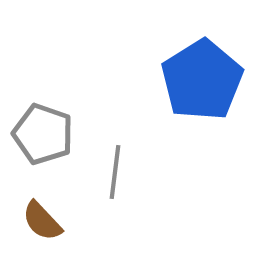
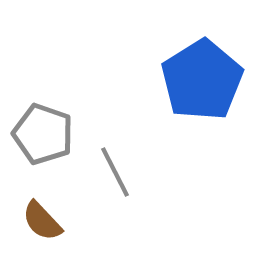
gray line: rotated 34 degrees counterclockwise
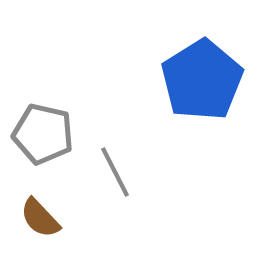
gray pentagon: rotated 6 degrees counterclockwise
brown semicircle: moved 2 px left, 3 px up
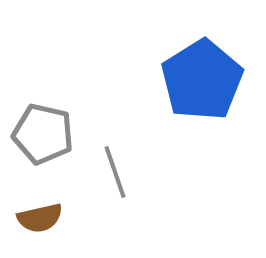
gray line: rotated 8 degrees clockwise
brown semicircle: rotated 60 degrees counterclockwise
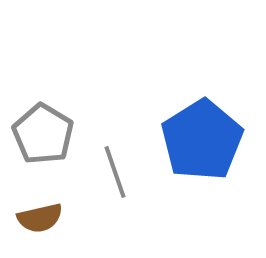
blue pentagon: moved 60 px down
gray pentagon: rotated 18 degrees clockwise
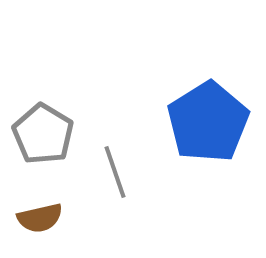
blue pentagon: moved 6 px right, 18 px up
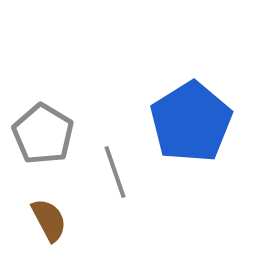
blue pentagon: moved 17 px left
brown semicircle: moved 9 px right, 2 px down; rotated 105 degrees counterclockwise
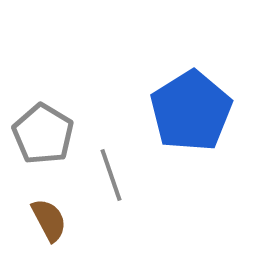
blue pentagon: moved 11 px up
gray line: moved 4 px left, 3 px down
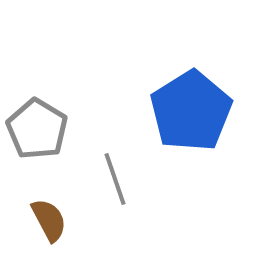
gray pentagon: moved 6 px left, 5 px up
gray line: moved 4 px right, 4 px down
